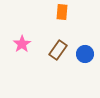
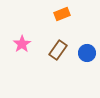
orange rectangle: moved 2 px down; rotated 63 degrees clockwise
blue circle: moved 2 px right, 1 px up
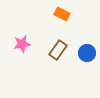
orange rectangle: rotated 49 degrees clockwise
pink star: rotated 24 degrees clockwise
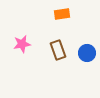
orange rectangle: rotated 35 degrees counterclockwise
brown rectangle: rotated 54 degrees counterclockwise
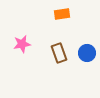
brown rectangle: moved 1 px right, 3 px down
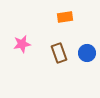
orange rectangle: moved 3 px right, 3 px down
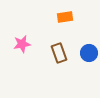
blue circle: moved 2 px right
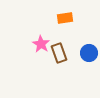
orange rectangle: moved 1 px down
pink star: moved 19 px right; rotated 30 degrees counterclockwise
